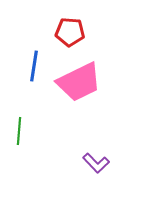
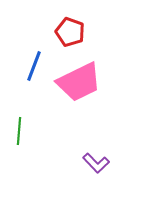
red pentagon: rotated 16 degrees clockwise
blue line: rotated 12 degrees clockwise
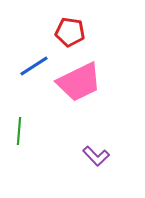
red pentagon: rotated 12 degrees counterclockwise
blue line: rotated 36 degrees clockwise
purple L-shape: moved 7 px up
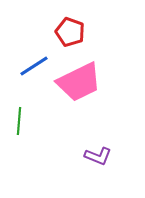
red pentagon: rotated 12 degrees clockwise
green line: moved 10 px up
purple L-shape: moved 2 px right; rotated 24 degrees counterclockwise
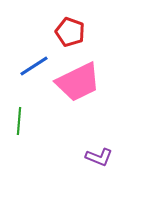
pink trapezoid: moved 1 px left
purple L-shape: moved 1 px right, 1 px down
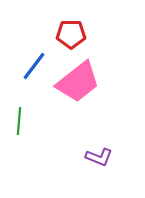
red pentagon: moved 1 px right, 2 px down; rotated 20 degrees counterclockwise
blue line: rotated 20 degrees counterclockwise
pink trapezoid: rotated 12 degrees counterclockwise
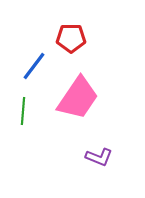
red pentagon: moved 4 px down
pink trapezoid: moved 16 px down; rotated 18 degrees counterclockwise
green line: moved 4 px right, 10 px up
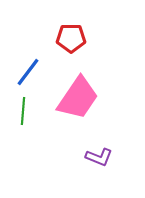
blue line: moved 6 px left, 6 px down
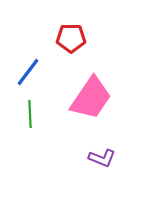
pink trapezoid: moved 13 px right
green line: moved 7 px right, 3 px down; rotated 8 degrees counterclockwise
purple L-shape: moved 3 px right, 1 px down
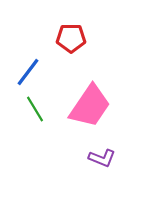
pink trapezoid: moved 1 px left, 8 px down
green line: moved 5 px right, 5 px up; rotated 28 degrees counterclockwise
